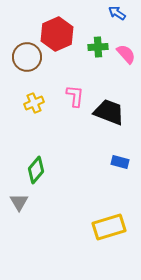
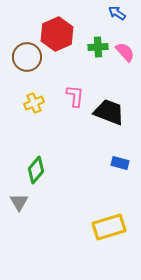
pink semicircle: moved 1 px left, 2 px up
blue rectangle: moved 1 px down
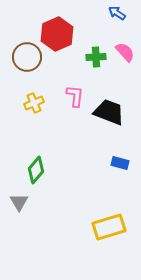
green cross: moved 2 px left, 10 px down
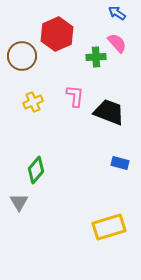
pink semicircle: moved 8 px left, 9 px up
brown circle: moved 5 px left, 1 px up
yellow cross: moved 1 px left, 1 px up
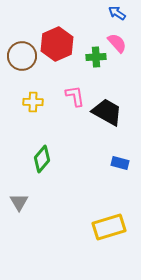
red hexagon: moved 10 px down
pink L-shape: rotated 15 degrees counterclockwise
yellow cross: rotated 24 degrees clockwise
black trapezoid: moved 2 px left; rotated 8 degrees clockwise
green diamond: moved 6 px right, 11 px up
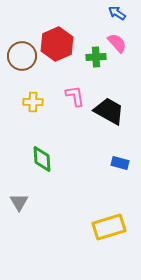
black trapezoid: moved 2 px right, 1 px up
green diamond: rotated 44 degrees counterclockwise
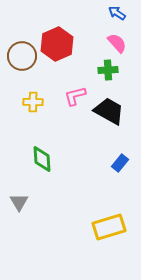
green cross: moved 12 px right, 13 px down
pink L-shape: rotated 95 degrees counterclockwise
blue rectangle: rotated 66 degrees counterclockwise
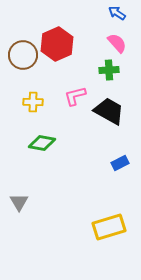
brown circle: moved 1 px right, 1 px up
green cross: moved 1 px right
green diamond: moved 16 px up; rotated 76 degrees counterclockwise
blue rectangle: rotated 24 degrees clockwise
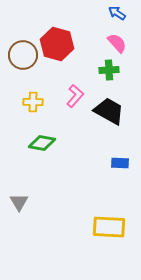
red hexagon: rotated 20 degrees counterclockwise
pink L-shape: rotated 145 degrees clockwise
blue rectangle: rotated 30 degrees clockwise
yellow rectangle: rotated 20 degrees clockwise
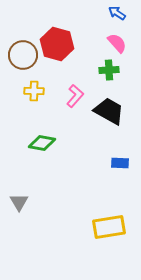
yellow cross: moved 1 px right, 11 px up
yellow rectangle: rotated 12 degrees counterclockwise
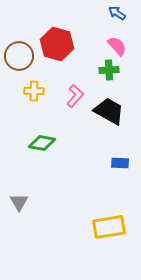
pink semicircle: moved 3 px down
brown circle: moved 4 px left, 1 px down
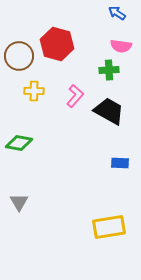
pink semicircle: moved 4 px right; rotated 140 degrees clockwise
green diamond: moved 23 px left
